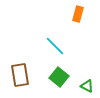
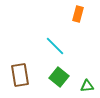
green triangle: rotated 32 degrees counterclockwise
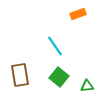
orange rectangle: rotated 56 degrees clockwise
cyan line: rotated 10 degrees clockwise
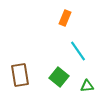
orange rectangle: moved 13 px left, 4 px down; rotated 49 degrees counterclockwise
cyan line: moved 23 px right, 5 px down
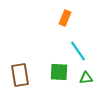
green square: moved 5 px up; rotated 36 degrees counterclockwise
green triangle: moved 1 px left, 8 px up
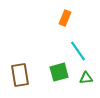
green square: rotated 18 degrees counterclockwise
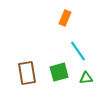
brown rectangle: moved 7 px right, 2 px up
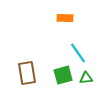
orange rectangle: rotated 70 degrees clockwise
cyan line: moved 2 px down
green square: moved 4 px right, 3 px down
